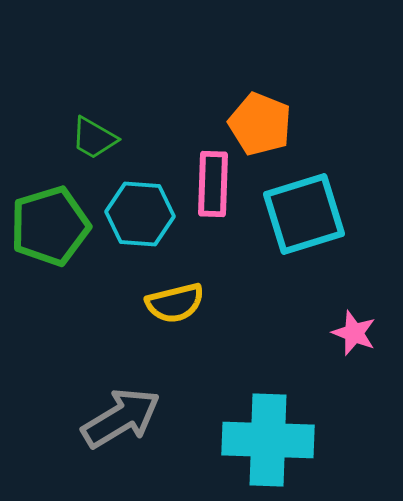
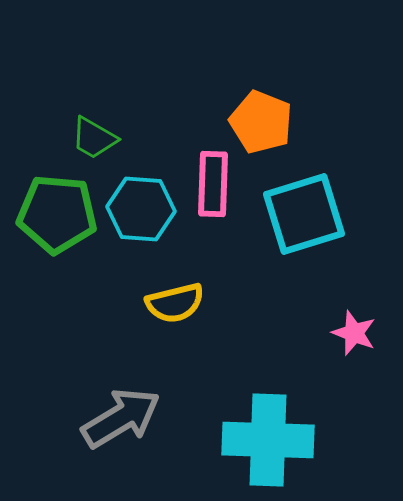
orange pentagon: moved 1 px right, 2 px up
cyan hexagon: moved 1 px right, 5 px up
green pentagon: moved 7 px right, 12 px up; rotated 22 degrees clockwise
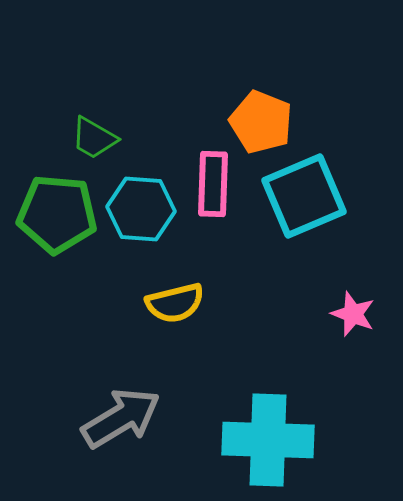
cyan square: moved 18 px up; rotated 6 degrees counterclockwise
pink star: moved 1 px left, 19 px up
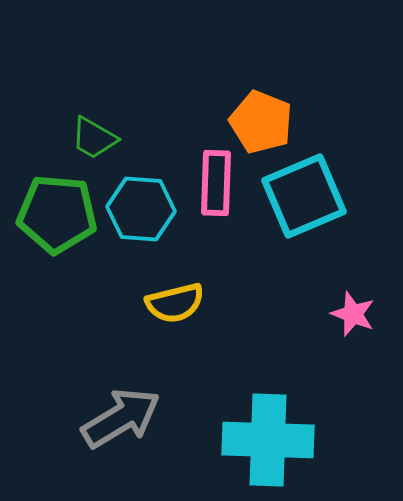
pink rectangle: moved 3 px right, 1 px up
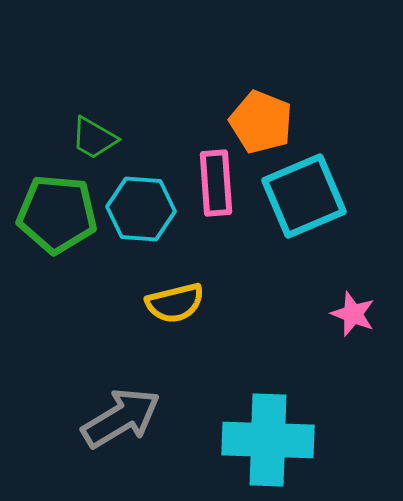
pink rectangle: rotated 6 degrees counterclockwise
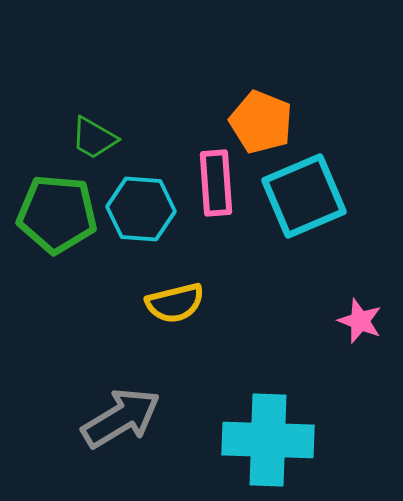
pink star: moved 7 px right, 7 px down
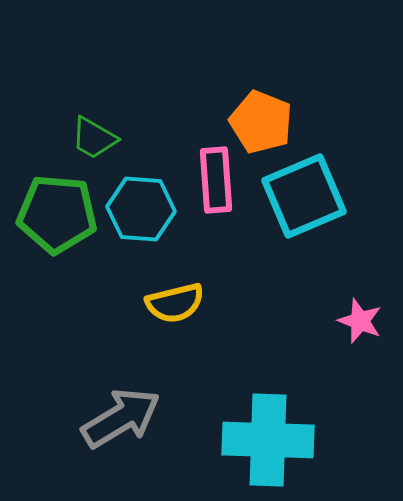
pink rectangle: moved 3 px up
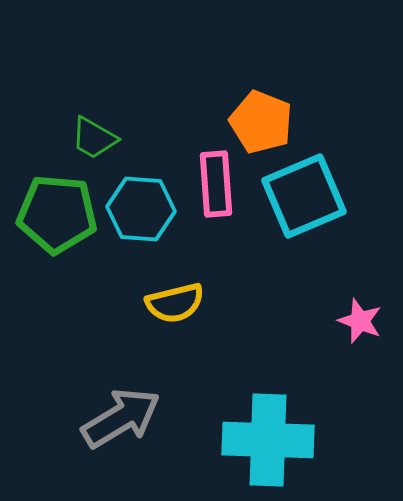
pink rectangle: moved 4 px down
